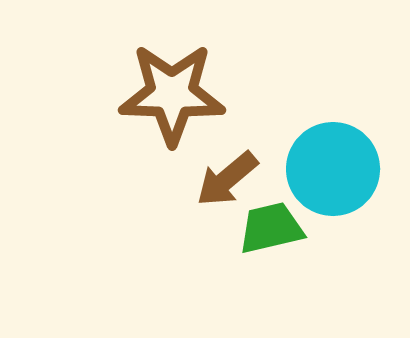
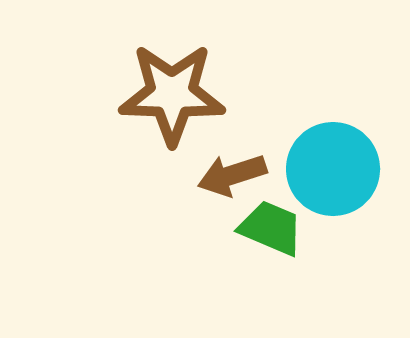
brown arrow: moved 5 px right, 4 px up; rotated 22 degrees clockwise
green trapezoid: rotated 36 degrees clockwise
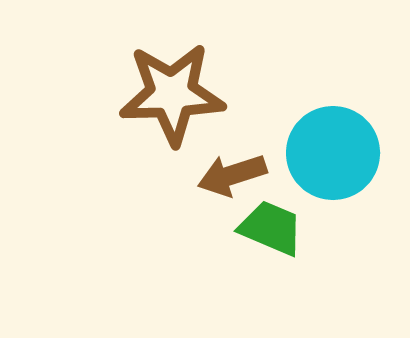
brown star: rotated 4 degrees counterclockwise
cyan circle: moved 16 px up
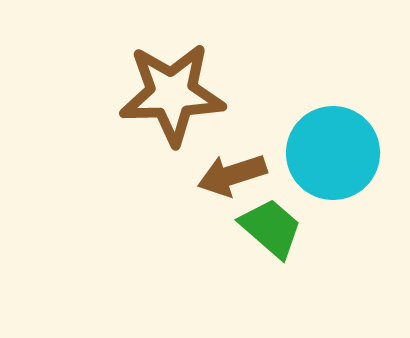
green trapezoid: rotated 18 degrees clockwise
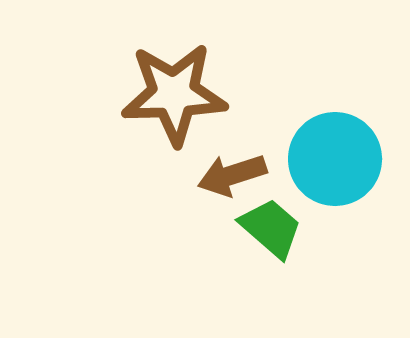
brown star: moved 2 px right
cyan circle: moved 2 px right, 6 px down
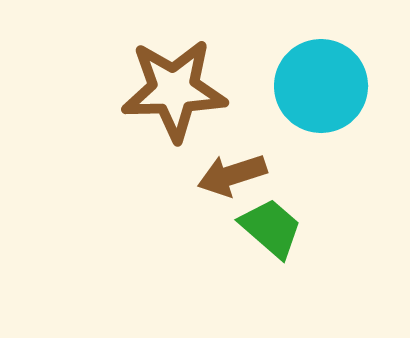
brown star: moved 4 px up
cyan circle: moved 14 px left, 73 px up
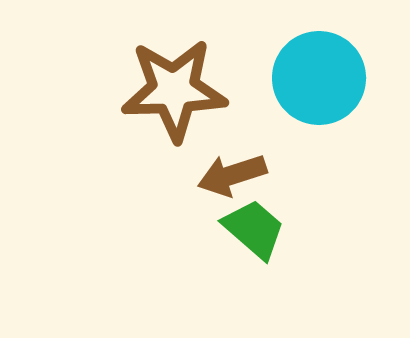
cyan circle: moved 2 px left, 8 px up
green trapezoid: moved 17 px left, 1 px down
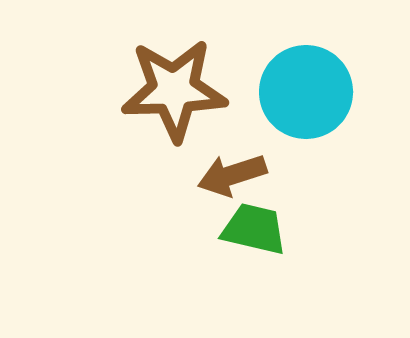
cyan circle: moved 13 px left, 14 px down
green trapezoid: rotated 28 degrees counterclockwise
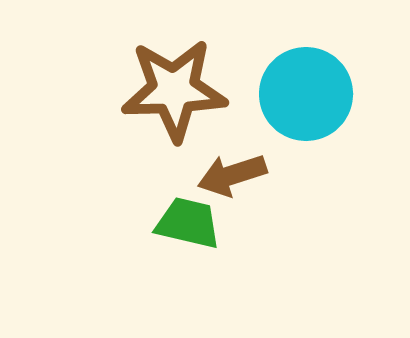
cyan circle: moved 2 px down
green trapezoid: moved 66 px left, 6 px up
